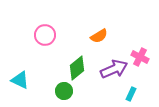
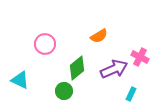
pink circle: moved 9 px down
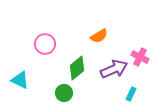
green circle: moved 2 px down
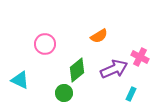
green diamond: moved 2 px down
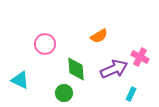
green diamond: moved 1 px left, 1 px up; rotated 55 degrees counterclockwise
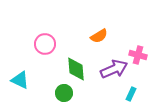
pink cross: moved 2 px left, 2 px up; rotated 12 degrees counterclockwise
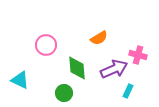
orange semicircle: moved 2 px down
pink circle: moved 1 px right, 1 px down
green diamond: moved 1 px right, 1 px up
cyan rectangle: moved 3 px left, 3 px up
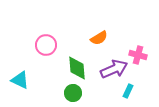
green circle: moved 9 px right
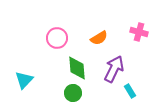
pink circle: moved 11 px right, 7 px up
pink cross: moved 1 px right, 23 px up
purple arrow: rotated 40 degrees counterclockwise
cyan triangle: moved 4 px right; rotated 48 degrees clockwise
cyan rectangle: moved 2 px right; rotated 56 degrees counterclockwise
